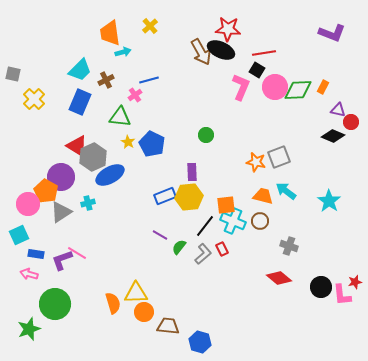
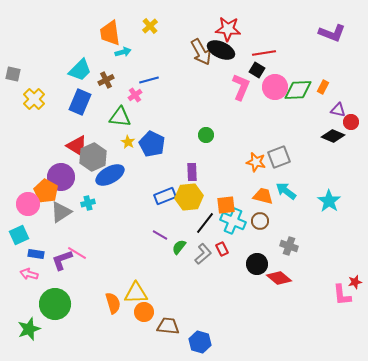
black line at (205, 226): moved 3 px up
black circle at (321, 287): moved 64 px left, 23 px up
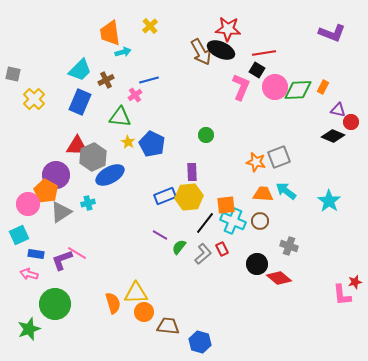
red triangle at (77, 146): rotated 30 degrees counterclockwise
purple circle at (61, 177): moved 5 px left, 2 px up
orange trapezoid at (263, 196): moved 2 px up; rotated 10 degrees counterclockwise
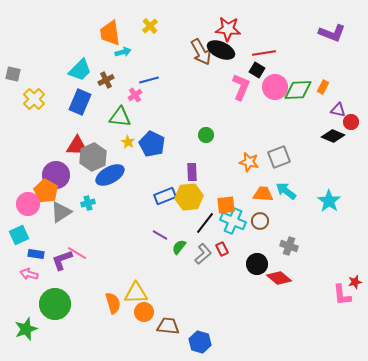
orange star at (256, 162): moved 7 px left
green star at (29, 329): moved 3 px left
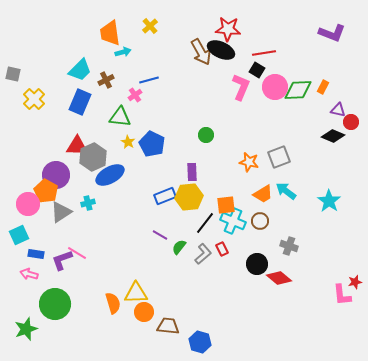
orange trapezoid at (263, 194): rotated 145 degrees clockwise
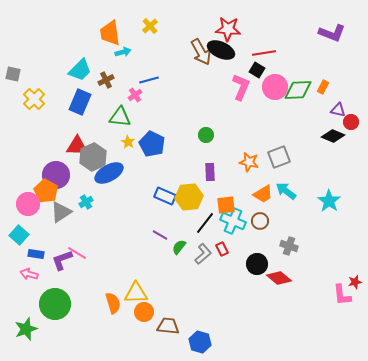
purple rectangle at (192, 172): moved 18 px right
blue ellipse at (110, 175): moved 1 px left, 2 px up
blue rectangle at (165, 196): rotated 45 degrees clockwise
cyan cross at (88, 203): moved 2 px left, 1 px up; rotated 16 degrees counterclockwise
cyan square at (19, 235): rotated 24 degrees counterclockwise
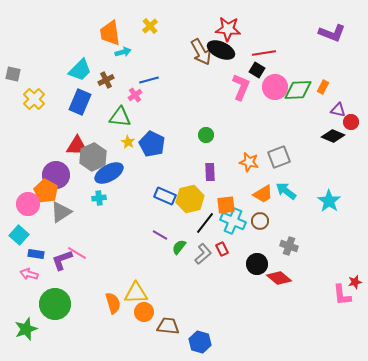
yellow hexagon at (189, 197): moved 1 px right, 2 px down; rotated 8 degrees counterclockwise
cyan cross at (86, 202): moved 13 px right, 4 px up; rotated 24 degrees clockwise
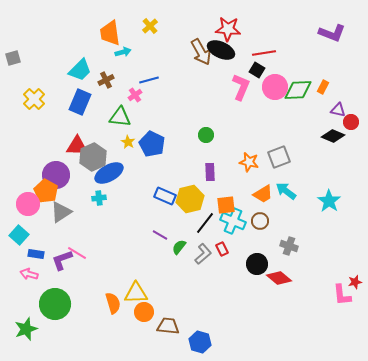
gray square at (13, 74): moved 16 px up; rotated 28 degrees counterclockwise
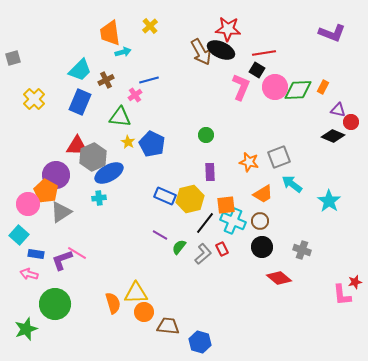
cyan arrow at (286, 191): moved 6 px right, 7 px up
gray cross at (289, 246): moved 13 px right, 4 px down
black circle at (257, 264): moved 5 px right, 17 px up
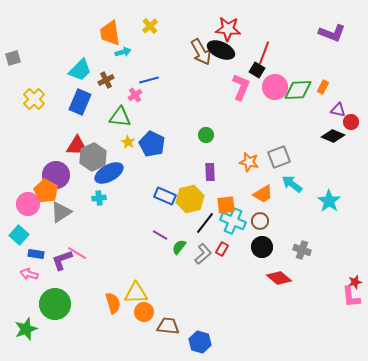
red line at (264, 53): rotated 60 degrees counterclockwise
red rectangle at (222, 249): rotated 56 degrees clockwise
pink L-shape at (342, 295): moved 9 px right, 2 px down
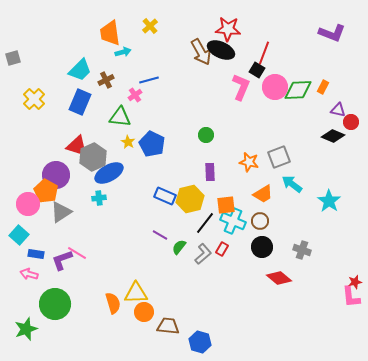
red triangle at (77, 146): rotated 15 degrees clockwise
